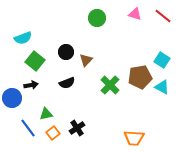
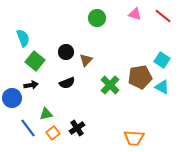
cyan semicircle: rotated 90 degrees counterclockwise
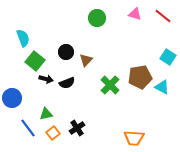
cyan square: moved 6 px right, 3 px up
black arrow: moved 15 px right, 6 px up; rotated 24 degrees clockwise
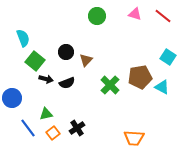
green circle: moved 2 px up
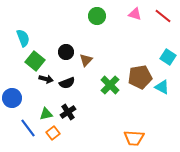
black cross: moved 9 px left, 16 px up
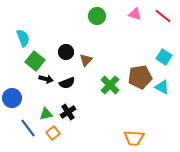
cyan square: moved 4 px left
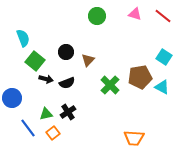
brown triangle: moved 2 px right
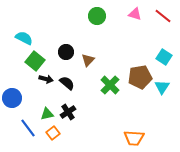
cyan semicircle: moved 1 px right; rotated 42 degrees counterclockwise
black semicircle: rotated 119 degrees counterclockwise
cyan triangle: rotated 35 degrees clockwise
green triangle: moved 1 px right
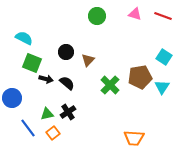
red line: rotated 18 degrees counterclockwise
green square: moved 3 px left, 2 px down; rotated 18 degrees counterclockwise
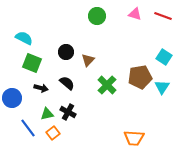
black arrow: moved 5 px left, 9 px down
green cross: moved 3 px left
black cross: rotated 28 degrees counterclockwise
